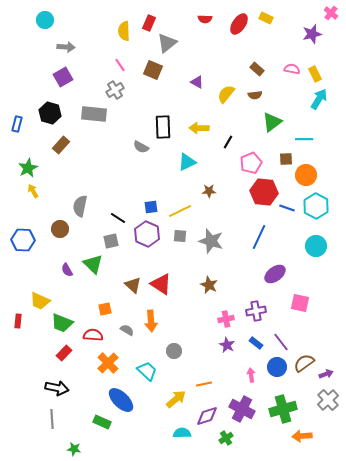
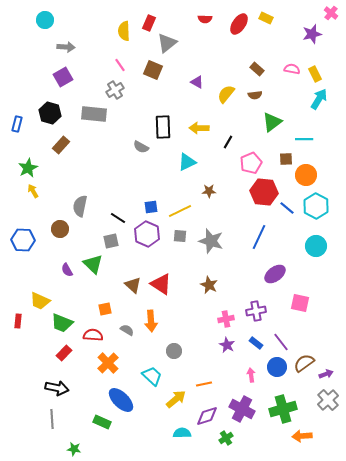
blue line at (287, 208): rotated 21 degrees clockwise
cyan trapezoid at (147, 371): moved 5 px right, 5 px down
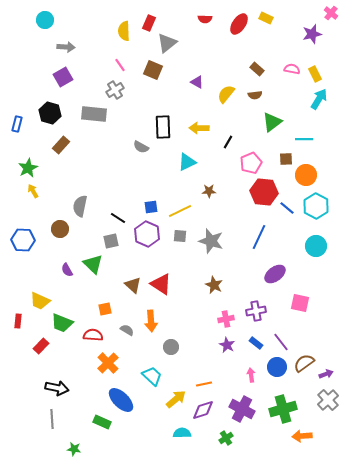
brown star at (209, 285): moved 5 px right
gray circle at (174, 351): moved 3 px left, 4 px up
red rectangle at (64, 353): moved 23 px left, 7 px up
purple diamond at (207, 416): moved 4 px left, 6 px up
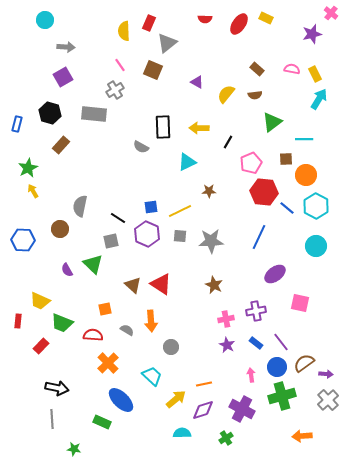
gray star at (211, 241): rotated 20 degrees counterclockwise
purple arrow at (326, 374): rotated 24 degrees clockwise
green cross at (283, 409): moved 1 px left, 13 px up
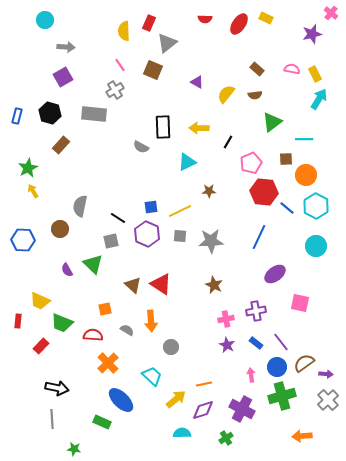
blue rectangle at (17, 124): moved 8 px up
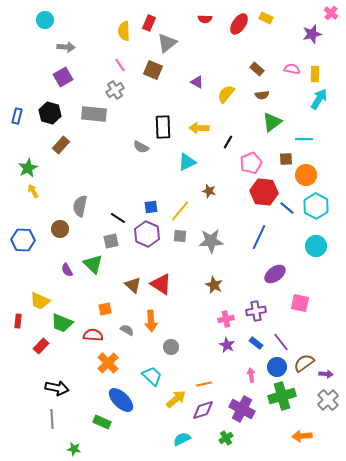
yellow rectangle at (315, 74): rotated 28 degrees clockwise
brown semicircle at (255, 95): moved 7 px right
brown star at (209, 191): rotated 16 degrees clockwise
yellow line at (180, 211): rotated 25 degrees counterclockwise
cyan semicircle at (182, 433): moved 6 px down; rotated 24 degrees counterclockwise
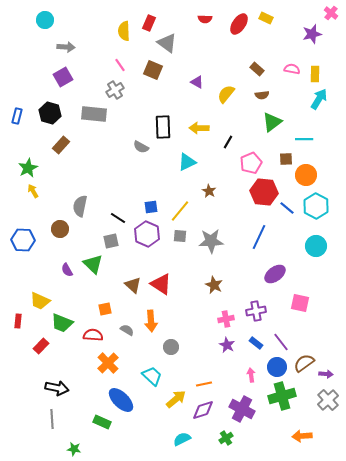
gray triangle at (167, 43): rotated 45 degrees counterclockwise
brown star at (209, 191): rotated 16 degrees clockwise
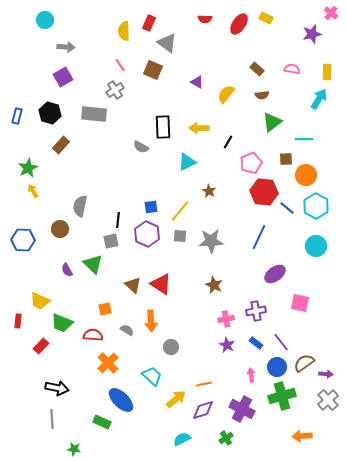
yellow rectangle at (315, 74): moved 12 px right, 2 px up
black line at (118, 218): moved 2 px down; rotated 63 degrees clockwise
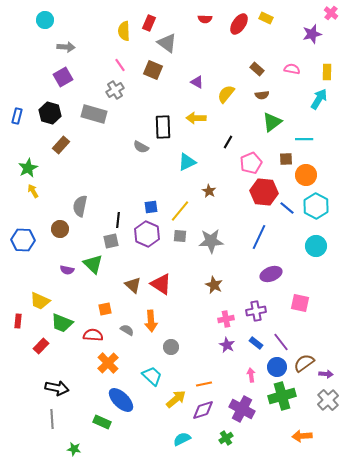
gray rectangle at (94, 114): rotated 10 degrees clockwise
yellow arrow at (199, 128): moved 3 px left, 10 px up
purple semicircle at (67, 270): rotated 48 degrees counterclockwise
purple ellipse at (275, 274): moved 4 px left; rotated 15 degrees clockwise
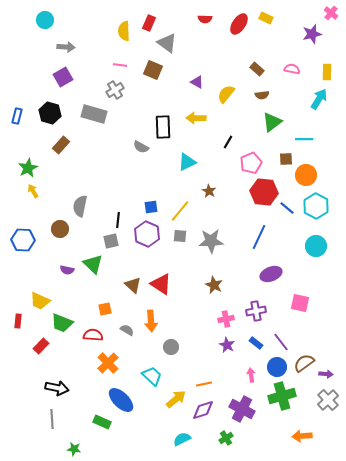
pink line at (120, 65): rotated 48 degrees counterclockwise
